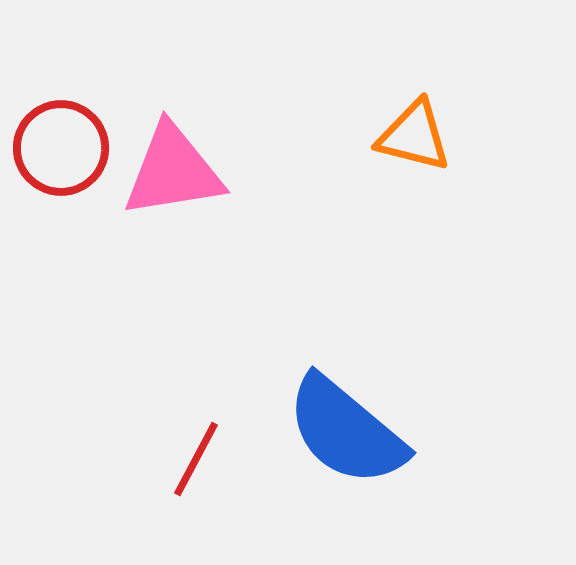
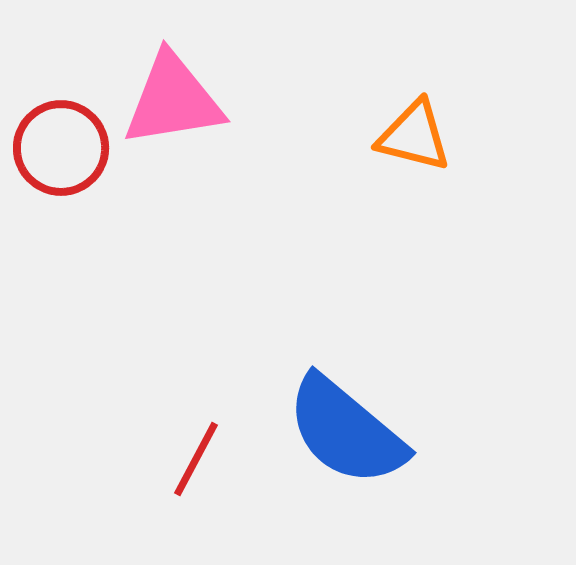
pink triangle: moved 71 px up
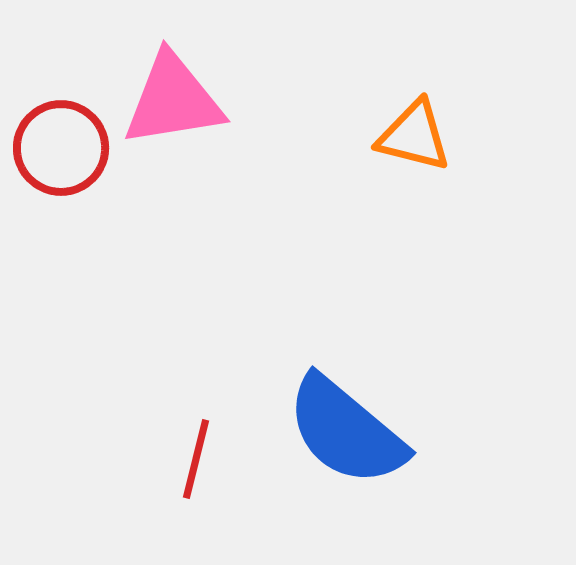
red line: rotated 14 degrees counterclockwise
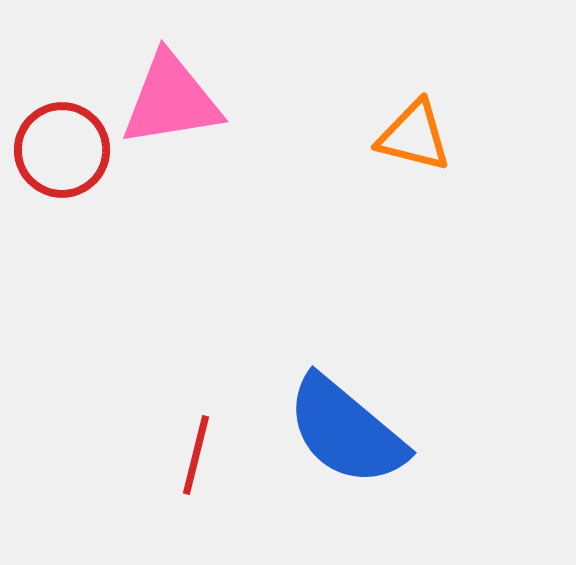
pink triangle: moved 2 px left
red circle: moved 1 px right, 2 px down
red line: moved 4 px up
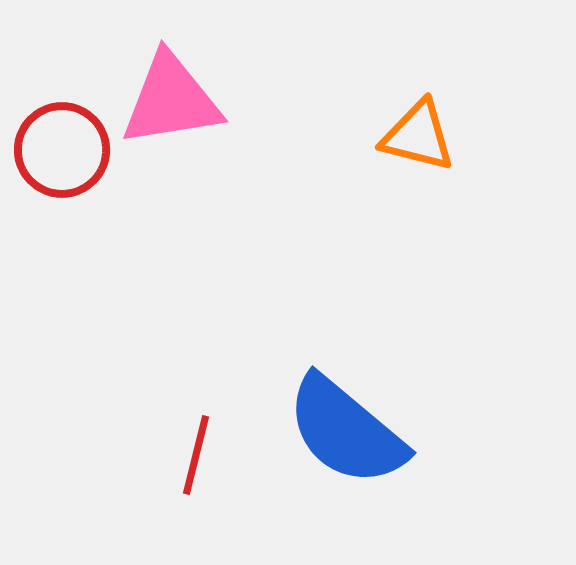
orange triangle: moved 4 px right
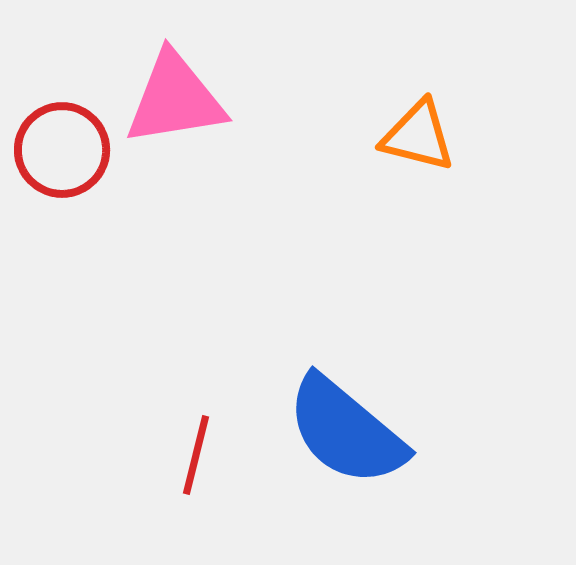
pink triangle: moved 4 px right, 1 px up
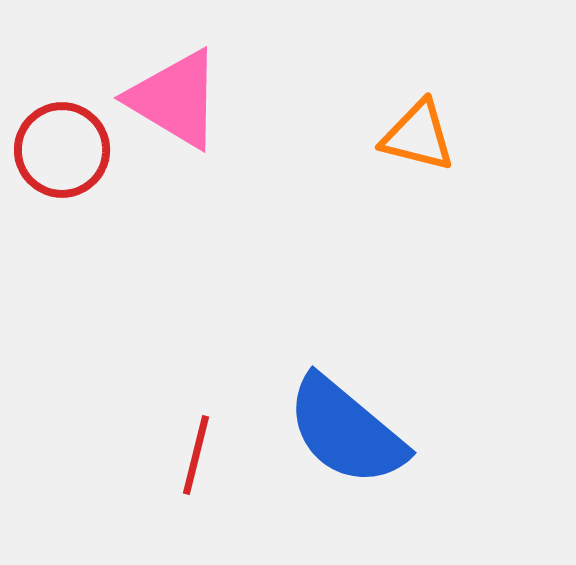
pink triangle: rotated 40 degrees clockwise
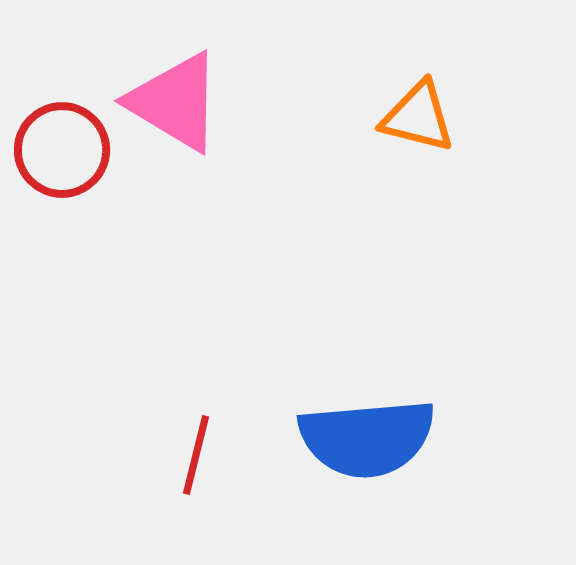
pink triangle: moved 3 px down
orange triangle: moved 19 px up
blue semicircle: moved 21 px right, 7 px down; rotated 45 degrees counterclockwise
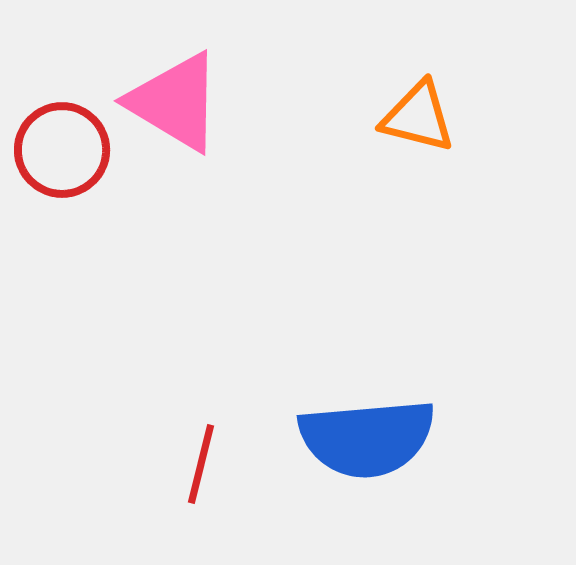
red line: moved 5 px right, 9 px down
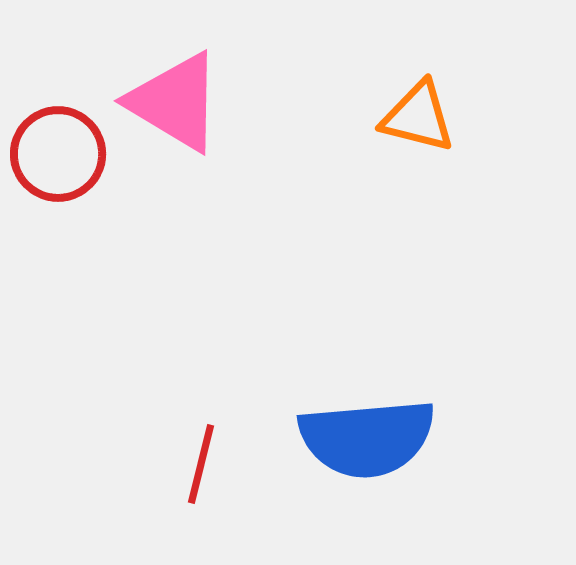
red circle: moved 4 px left, 4 px down
